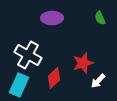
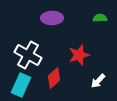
green semicircle: rotated 112 degrees clockwise
red star: moved 4 px left, 8 px up
cyan rectangle: moved 2 px right
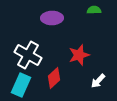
green semicircle: moved 6 px left, 8 px up
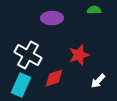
red diamond: rotated 25 degrees clockwise
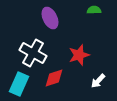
purple ellipse: moved 2 px left; rotated 65 degrees clockwise
white cross: moved 5 px right, 2 px up
cyan rectangle: moved 2 px left, 1 px up
